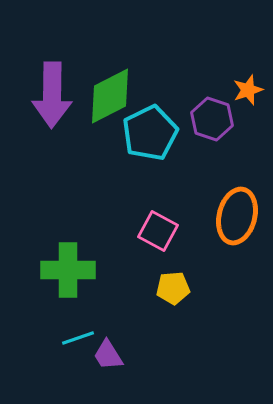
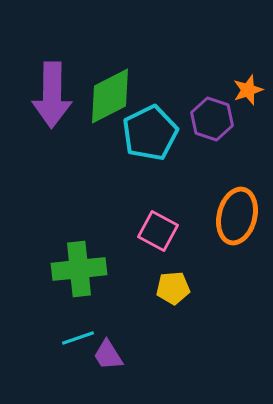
green cross: moved 11 px right, 1 px up; rotated 6 degrees counterclockwise
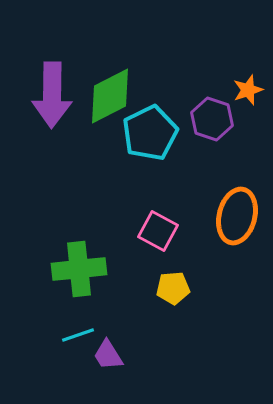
cyan line: moved 3 px up
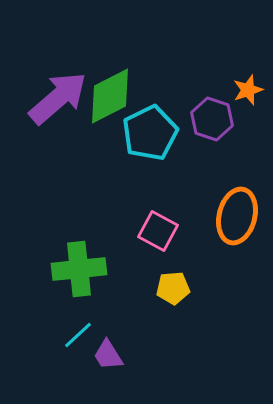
purple arrow: moved 6 px right, 3 px down; rotated 132 degrees counterclockwise
cyan line: rotated 24 degrees counterclockwise
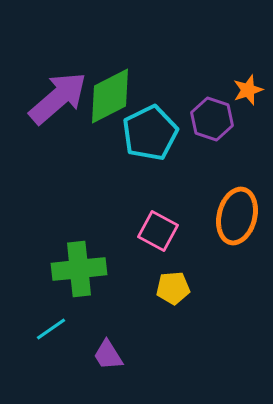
cyan line: moved 27 px left, 6 px up; rotated 8 degrees clockwise
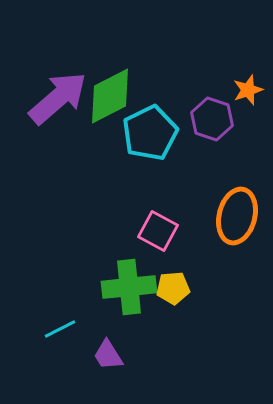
green cross: moved 50 px right, 18 px down
cyan line: moved 9 px right; rotated 8 degrees clockwise
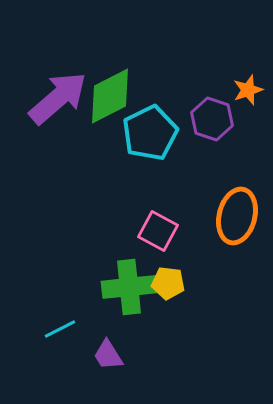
yellow pentagon: moved 5 px left, 5 px up; rotated 12 degrees clockwise
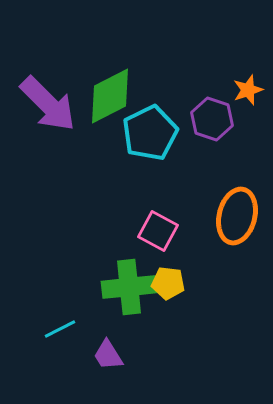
purple arrow: moved 10 px left, 6 px down; rotated 86 degrees clockwise
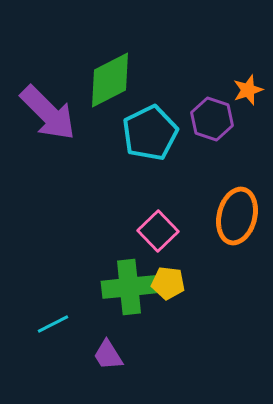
green diamond: moved 16 px up
purple arrow: moved 9 px down
pink square: rotated 18 degrees clockwise
cyan line: moved 7 px left, 5 px up
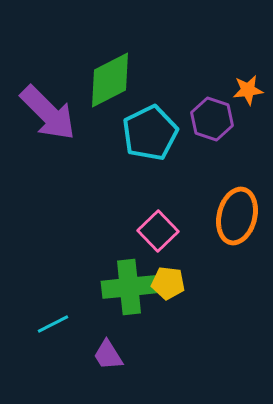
orange star: rotated 12 degrees clockwise
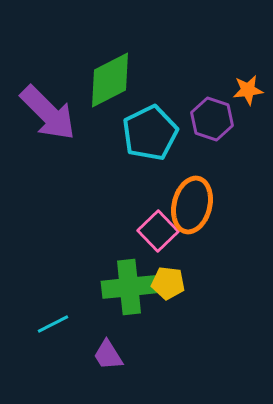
orange ellipse: moved 45 px left, 11 px up
